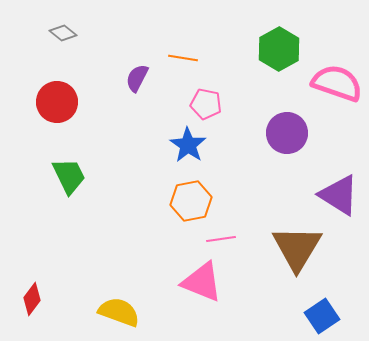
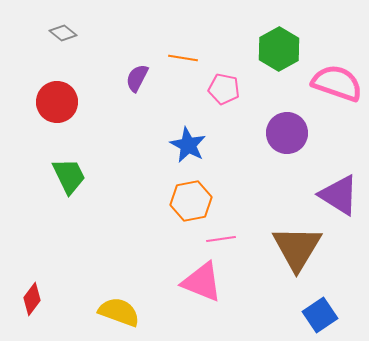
pink pentagon: moved 18 px right, 15 px up
blue star: rotated 6 degrees counterclockwise
blue square: moved 2 px left, 1 px up
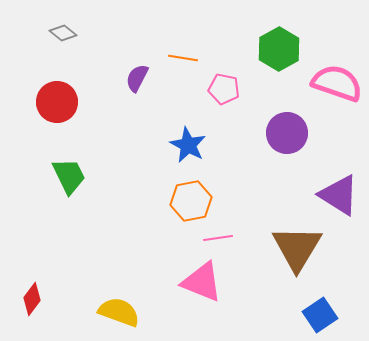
pink line: moved 3 px left, 1 px up
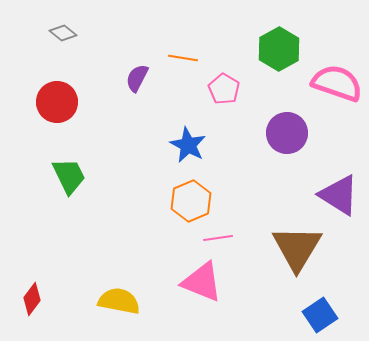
pink pentagon: rotated 20 degrees clockwise
orange hexagon: rotated 12 degrees counterclockwise
yellow semicircle: moved 11 px up; rotated 9 degrees counterclockwise
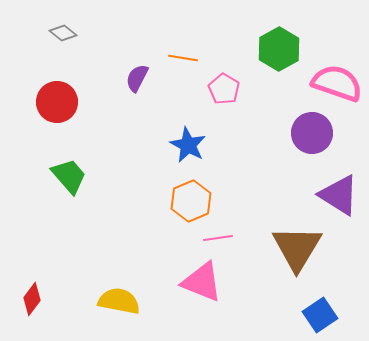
purple circle: moved 25 px right
green trapezoid: rotated 15 degrees counterclockwise
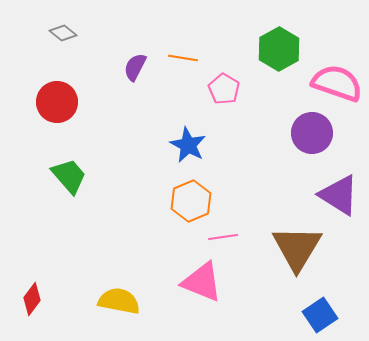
purple semicircle: moved 2 px left, 11 px up
pink line: moved 5 px right, 1 px up
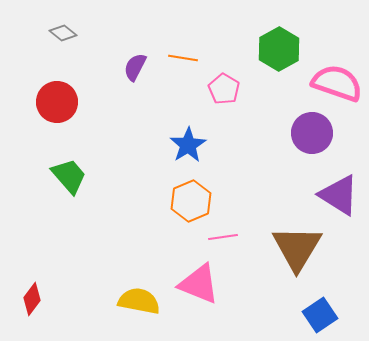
blue star: rotated 12 degrees clockwise
pink triangle: moved 3 px left, 2 px down
yellow semicircle: moved 20 px right
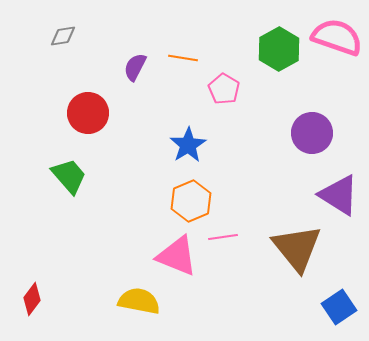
gray diamond: moved 3 px down; rotated 48 degrees counterclockwise
pink semicircle: moved 46 px up
red circle: moved 31 px right, 11 px down
brown triangle: rotated 10 degrees counterclockwise
pink triangle: moved 22 px left, 28 px up
blue square: moved 19 px right, 8 px up
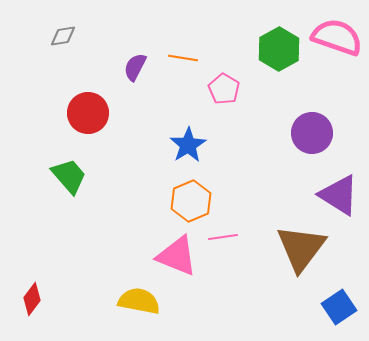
brown triangle: moved 4 px right; rotated 16 degrees clockwise
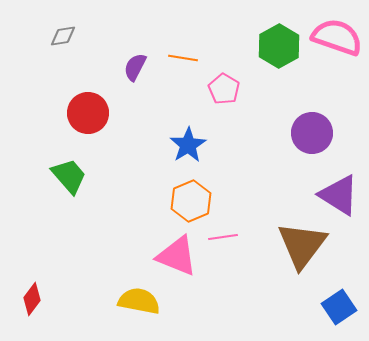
green hexagon: moved 3 px up
brown triangle: moved 1 px right, 3 px up
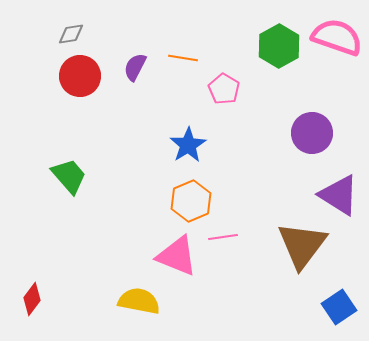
gray diamond: moved 8 px right, 2 px up
red circle: moved 8 px left, 37 px up
